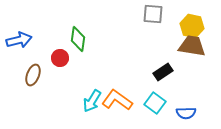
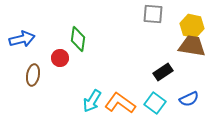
blue arrow: moved 3 px right, 1 px up
brown ellipse: rotated 10 degrees counterclockwise
orange L-shape: moved 3 px right, 3 px down
blue semicircle: moved 3 px right, 14 px up; rotated 24 degrees counterclockwise
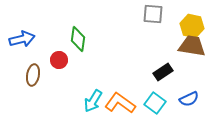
red circle: moved 1 px left, 2 px down
cyan arrow: moved 1 px right
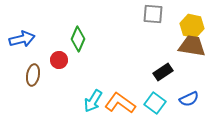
green diamond: rotated 15 degrees clockwise
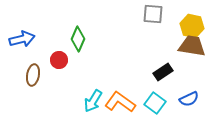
orange L-shape: moved 1 px up
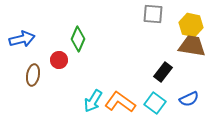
yellow hexagon: moved 1 px left, 1 px up
black rectangle: rotated 18 degrees counterclockwise
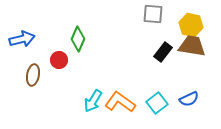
black rectangle: moved 20 px up
cyan square: moved 2 px right; rotated 15 degrees clockwise
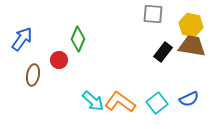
blue arrow: rotated 40 degrees counterclockwise
cyan arrow: rotated 80 degrees counterclockwise
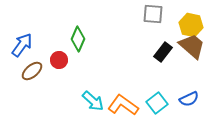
blue arrow: moved 6 px down
brown trapezoid: rotated 32 degrees clockwise
brown ellipse: moved 1 px left, 4 px up; rotated 40 degrees clockwise
orange L-shape: moved 3 px right, 3 px down
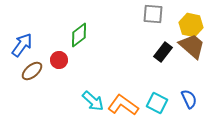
green diamond: moved 1 px right, 4 px up; rotated 30 degrees clockwise
blue semicircle: rotated 90 degrees counterclockwise
cyan square: rotated 25 degrees counterclockwise
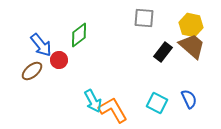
gray square: moved 9 px left, 4 px down
blue arrow: moved 19 px right; rotated 105 degrees clockwise
cyan arrow: rotated 20 degrees clockwise
orange L-shape: moved 10 px left, 5 px down; rotated 24 degrees clockwise
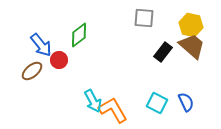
blue semicircle: moved 3 px left, 3 px down
